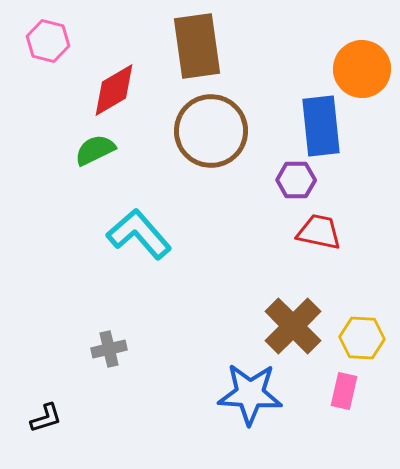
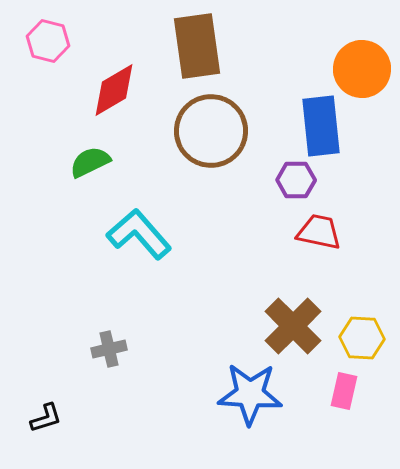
green semicircle: moved 5 px left, 12 px down
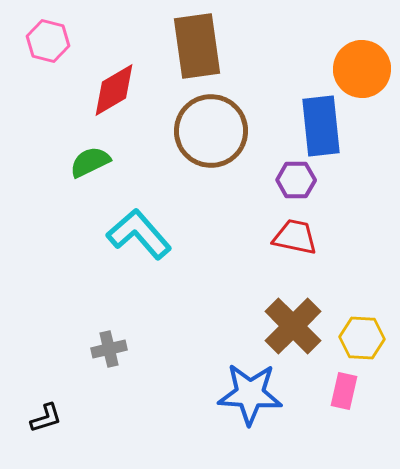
red trapezoid: moved 24 px left, 5 px down
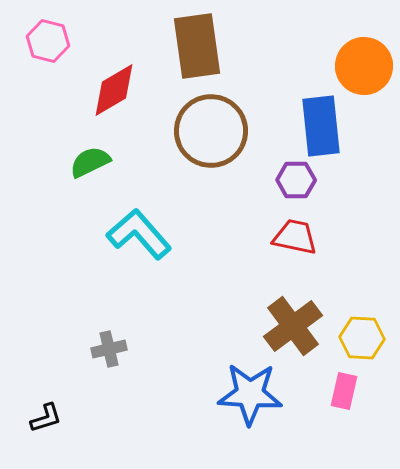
orange circle: moved 2 px right, 3 px up
brown cross: rotated 8 degrees clockwise
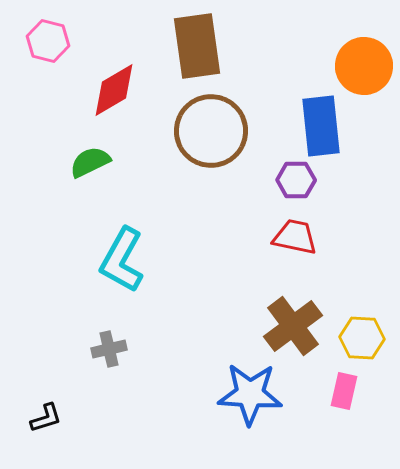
cyan L-shape: moved 17 px left, 26 px down; rotated 110 degrees counterclockwise
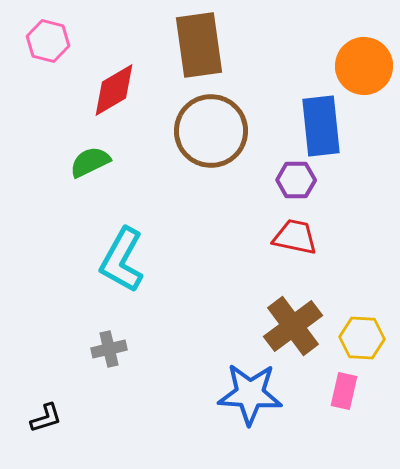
brown rectangle: moved 2 px right, 1 px up
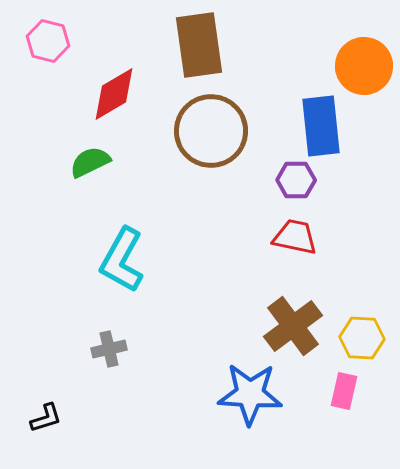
red diamond: moved 4 px down
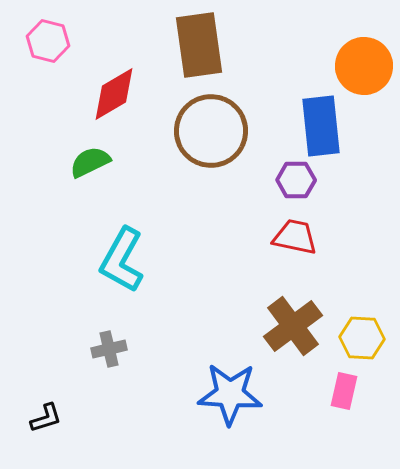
blue star: moved 20 px left
